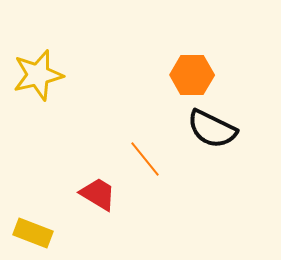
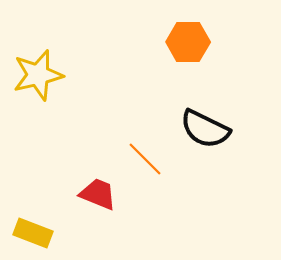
orange hexagon: moved 4 px left, 33 px up
black semicircle: moved 7 px left
orange line: rotated 6 degrees counterclockwise
red trapezoid: rotated 9 degrees counterclockwise
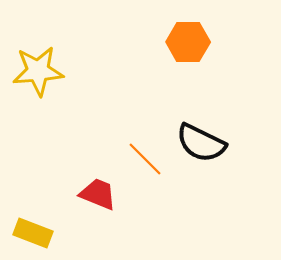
yellow star: moved 4 px up; rotated 9 degrees clockwise
black semicircle: moved 4 px left, 14 px down
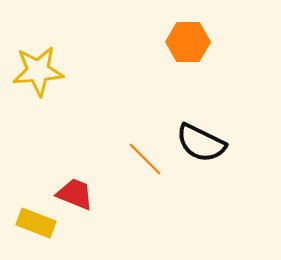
red trapezoid: moved 23 px left
yellow rectangle: moved 3 px right, 10 px up
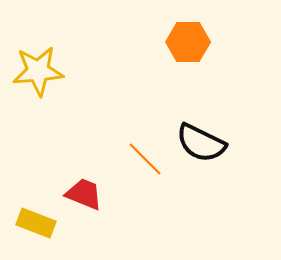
red trapezoid: moved 9 px right
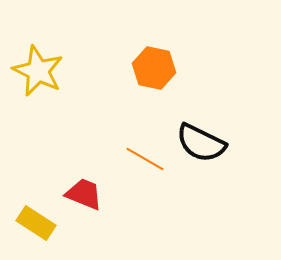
orange hexagon: moved 34 px left, 26 px down; rotated 12 degrees clockwise
yellow star: rotated 30 degrees clockwise
orange line: rotated 15 degrees counterclockwise
yellow rectangle: rotated 12 degrees clockwise
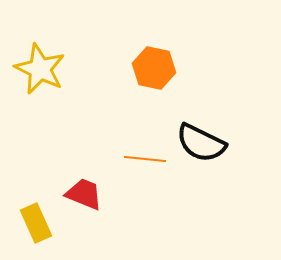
yellow star: moved 2 px right, 2 px up
orange line: rotated 24 degrees counterclockwise
yellow rectangle: rotated 33 degrees clockwise
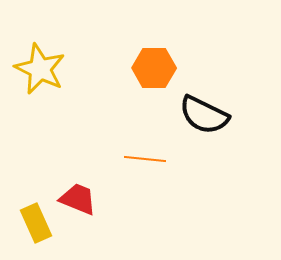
orange hexagon: rotated 12 degrees counterclockwise
black semicircle: moved 3 px right, 28 px up
red trapezoid: moved 6 px left, 5 px down
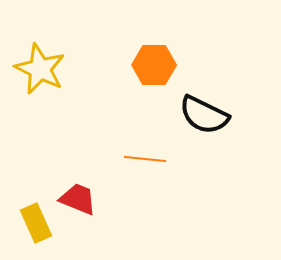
orange hexagon: moved 3 px up
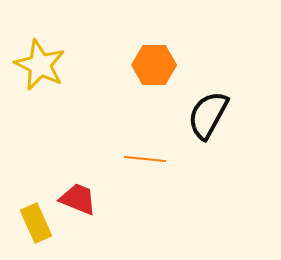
yellow star: moved 4 px up
black semicircle: moved 4 px right; rotated 93 degrees clockwise
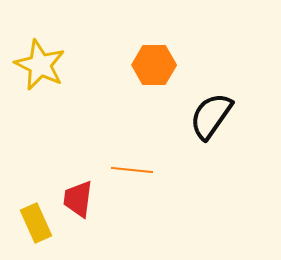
black semicircle: moved 3 px right, 1 px down; rotated 6 degrees clockwise
orange line: moved 13 px left, 11 px down
red trapezoid: rotated 105 degrees counterclockwise
